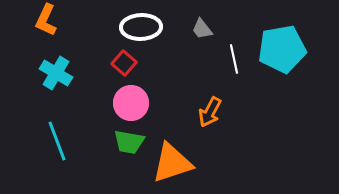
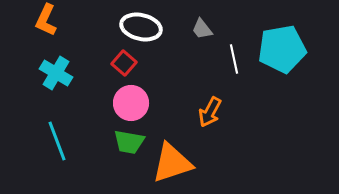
white ellipse: rotated 15 degrees clockwise
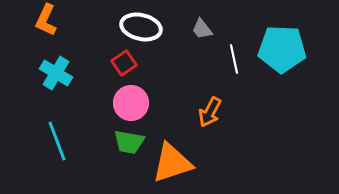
cyan pentagon: rotated 12 degrees clockwise
red square: rotated 15 degrees clockwise
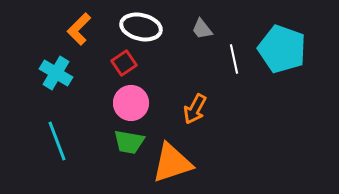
orange L-shape: moved 33 px right, 9 px down; rotated 20 degrees clockwise
cyan pentagon: rotated 18 degrees clockwise
orange arrow: moved 15 px left, 3 px up
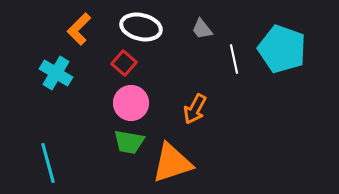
red square: rotated 15 degrees counterclockwise
cyan line: moved 9 px left, 22 px down; rotated 6 degrees clockwise
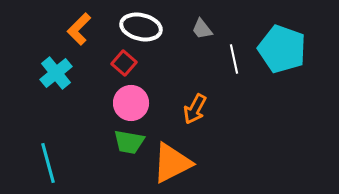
cyan cross: rotated 20 degrees clockwise
orange triangle: rotated 9 degrees counterclockwise
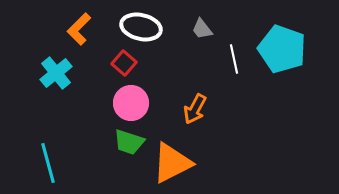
green trapezoid: rotated 8 degrees clockwise
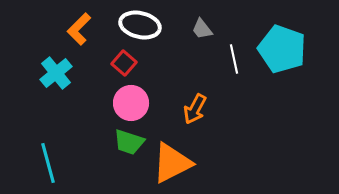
white ellipse: moved 1 px left, 2 px up
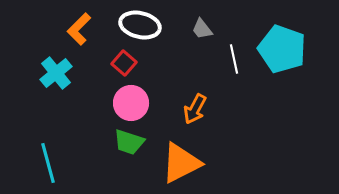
orange triangle: moved 9 px right
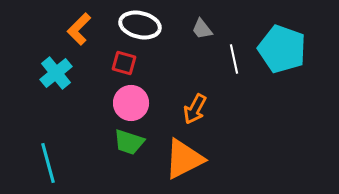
red square: rotated 25 degrees counterclockwise
orange triangle: moved 3 px right, 4 px up
